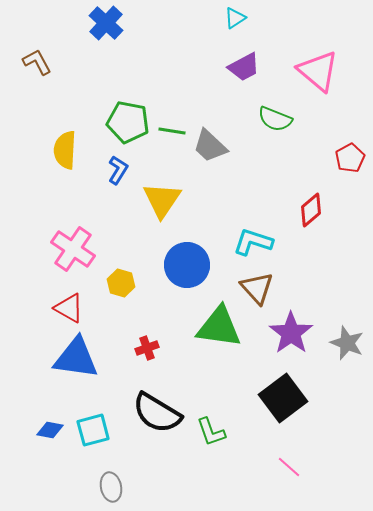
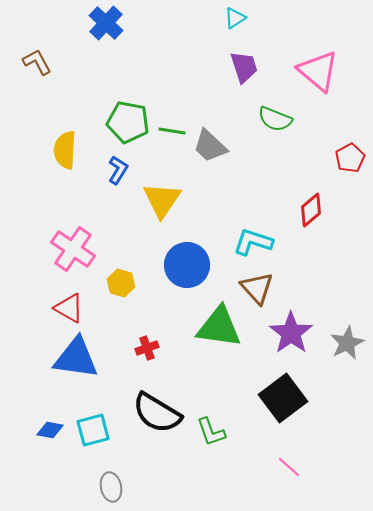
purple trapezoid: rotated 80 degrees counterclockwise
gray star: rotated 24 degrees clockwise
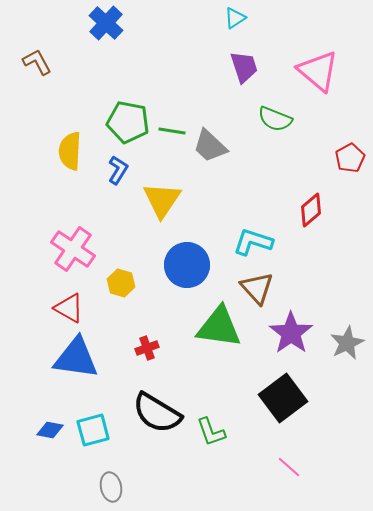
yellow semicircle: moved 5 px right, 1 px down
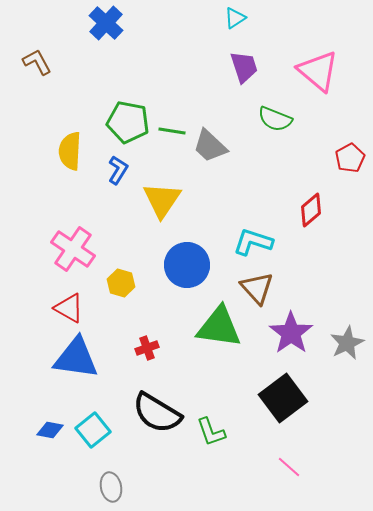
cyan square: rotated 24 degrees counterclockwise
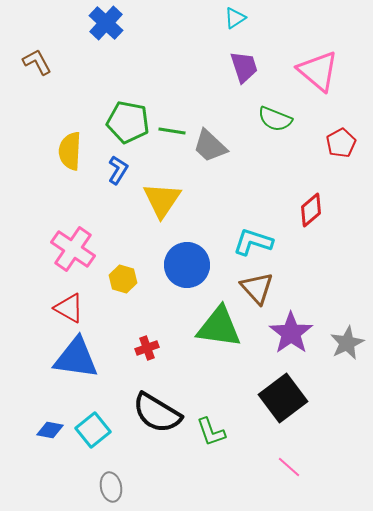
red pentagon: moved 9 px left, 15 px up
yellow hexagon: moved 2 px right, 4 px up
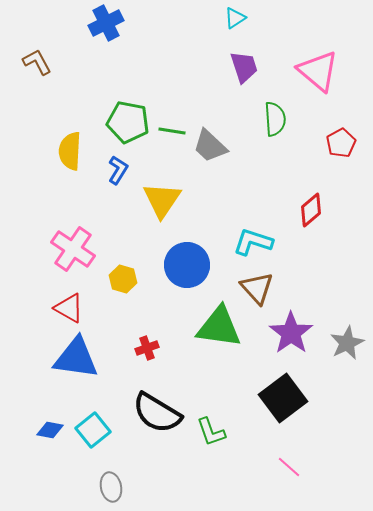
blue cross: rotated 20 degrees clockwise
green semicircle: rotated 116 degrees counterclockwise
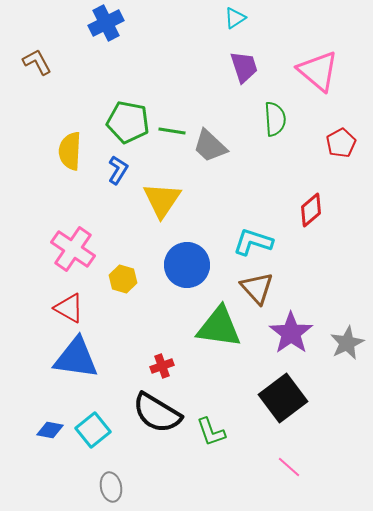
red cross: moved 15 px right, 18 px down
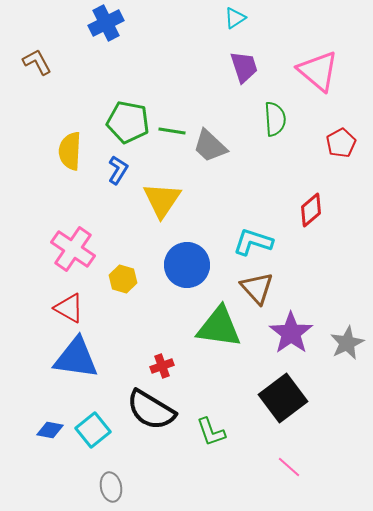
black semicircle: moved 6 px left, 3 px up
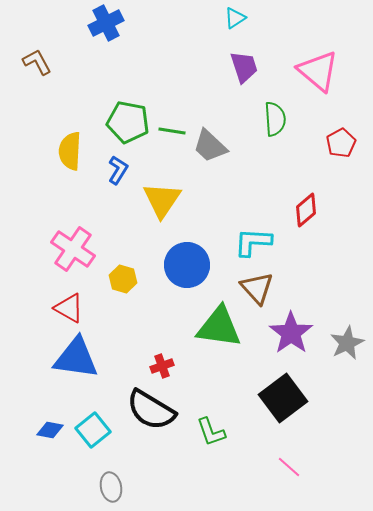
red diamond: moved 5 px left
cyan L-shape: rotated 15 degrees counterclockwise
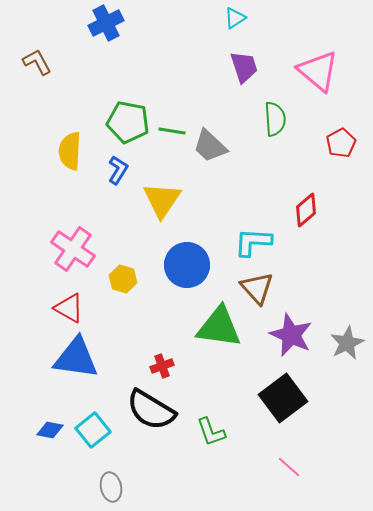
purple star: moved 2 px down; rotated 12 degrees counterclockwise
